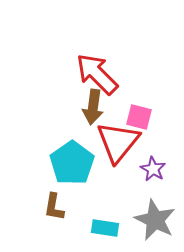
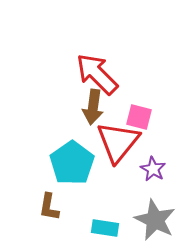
brown L-shape: moved 5 px left
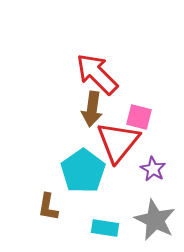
brown arrow: moved 1 px left, 2 px down
cyan pentagon: moved 11 px right, 8 px down
brown L-shape: moved 1 px left
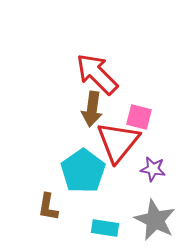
purple star: rotated 20 degrees counterclockwise
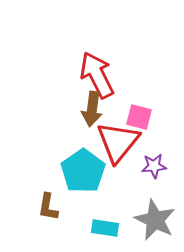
red arrow: moved 1 px down; rotated 18 degrees clockwise
purple star: moved 1 px right, 3 px up; rotated 15 degrees counterclockwise
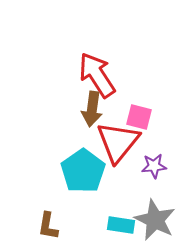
red arrow: rotated 6 degrees counterclockwise
brown L-shape: moved 19 px down
cyan rectangle: moved 16 px right, 3 px up
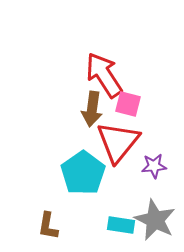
red arrow: moved 7 px right
pink square: moved 11 px left, 13 px up
cyan pentagon: moved 2 px down
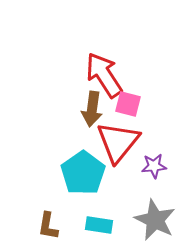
cyan rectangle: moved 22 px left
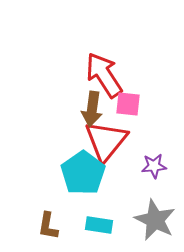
pink square: rotated 8 degrees counterclockwise
red triangle: moved 12 px left, 1 px up
